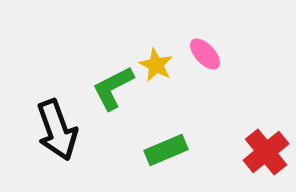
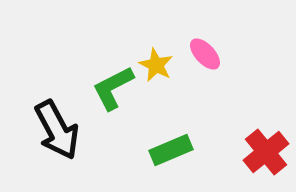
black arrow: rotated 8 degrees counterclockwise
green rectangle: moved 5 px right
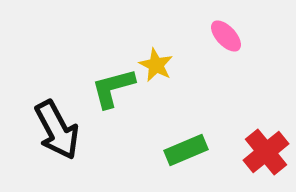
pink ellipse: moved 21 px right, 18 px up
green L-shape: rotated 12 degrees clockwise
green rectangle: moved 15 px right
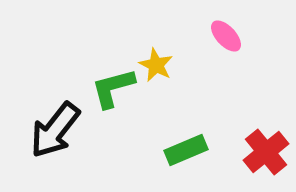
black arrow: moved 2 px left; rotated 66 degrees clockwise
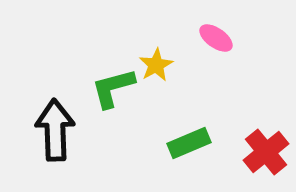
pink ellipse: moved 10 px left, 2 px down; rotated 12 degrees counterclockwise
yellow star: rotated 16 degrees clockwise
black arrow: rotated 140 degrees clockwise
green rectangle: moved 3 px right, 7 px up
